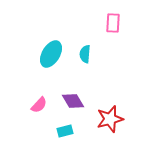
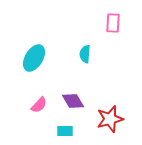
cyan ellipse: moved 17 px left, 4 px down
cyan rectangle: rotated 14 degrees clockwise
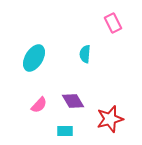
pink rectangle: rotated 30 degrees counterclockwise
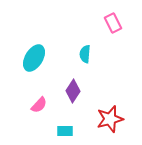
purple diamond: moved 10 px up; rotated 65 degrees clockwise
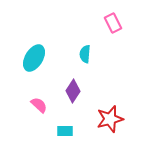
pink semicircle: rotated 90 degrees counterclockwise
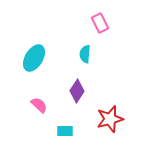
pink rectangle: moved 13 px left
purple diamond: moved 4 px right
